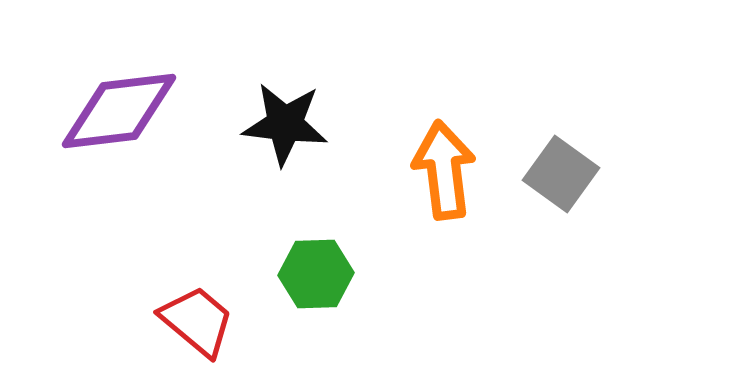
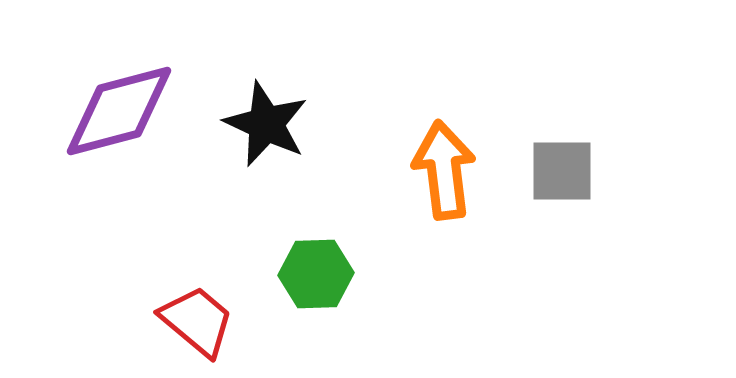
purple diamond: rotated 8 degrees counterclockwise
black star: moved 19 px left; rotated 18 degrees clockwise
gray square: moved 1 px right, 3 px up; rotated 36 degrees counterclockwise
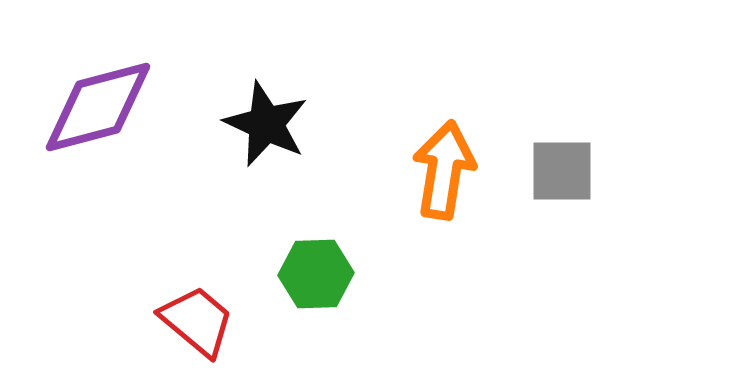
purple diamond: moved 21 px left, 4 px up
orange arrow: rotated 16 degrees clockwise
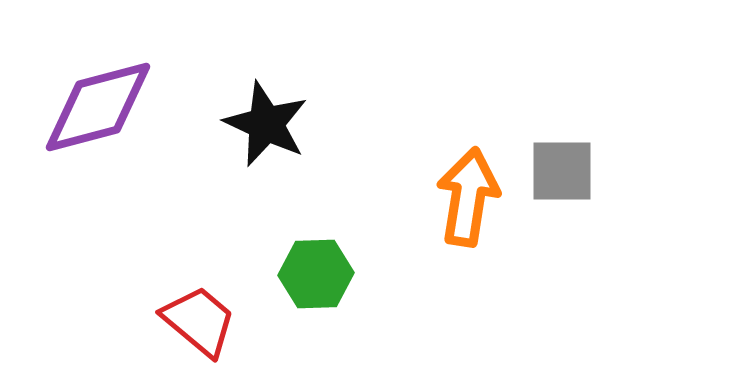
orange arrow: moved 24 px right, 27 px down
red trapezoid: moved 2 px right
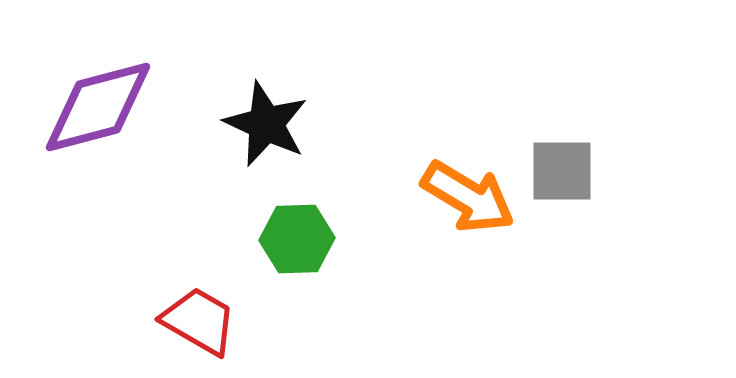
orange arrow: rotated 112 degrees clockwise
green hexagon: moved 19 px left, 35 px up
red trapezoid: rotated 10 degrees counterclockwise
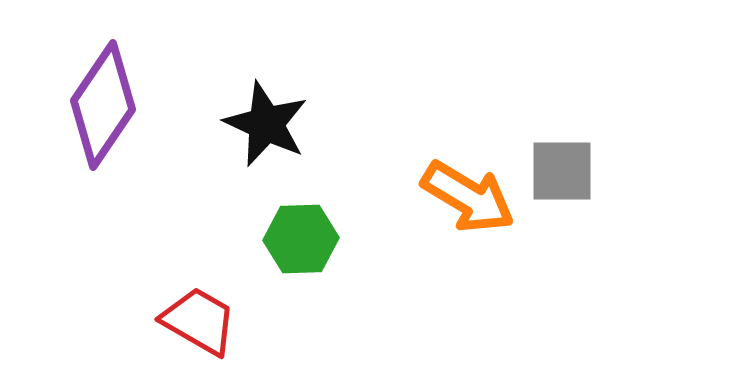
purple diamond: moved 5 px right, 2 px up; rotated 41 degrees counterclockwise
green hexagon: moved 4 px right
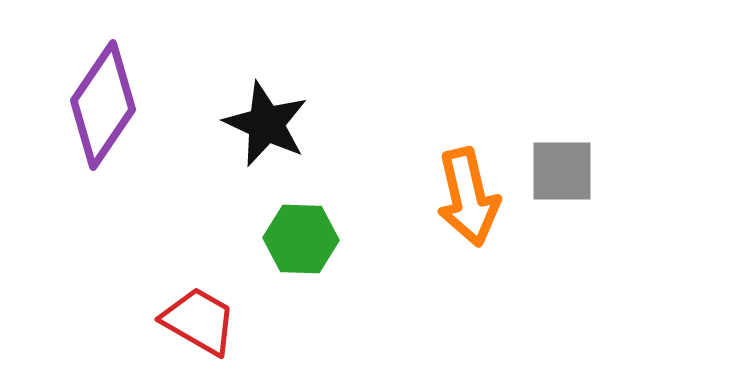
orange arrow: rotated 46 degrees clockwise
green hexagon: rotated 4 degrees clockwise
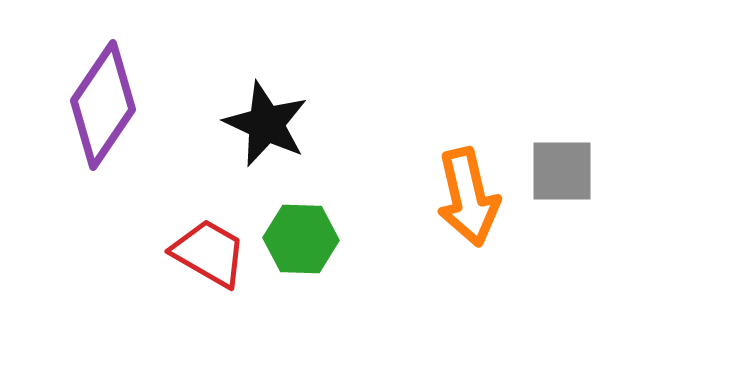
red trapezoid: moved 10 px right, 68 px up
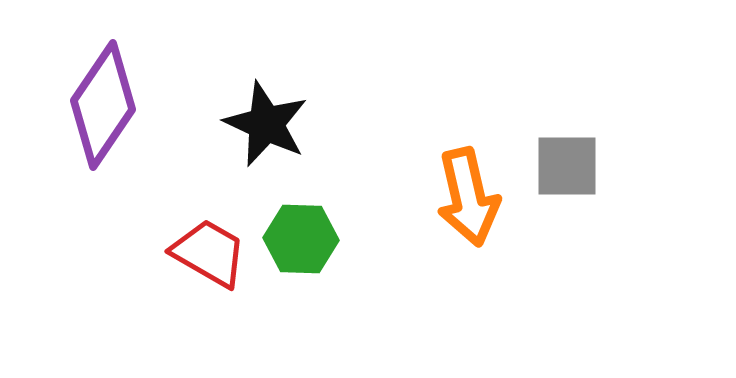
gray square: moved 5 px right, 5 px up
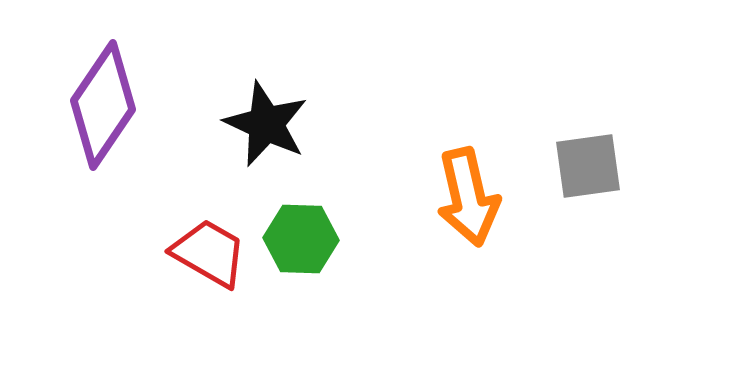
gray square: moved 21 px right; rotated 8 degrees counterclockwise
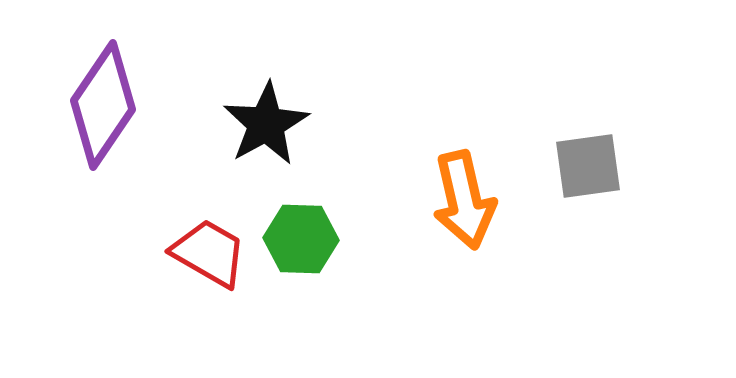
black star: rotated 18 degrees clockwise
orange arrow: moved 4 px left, 3 px down
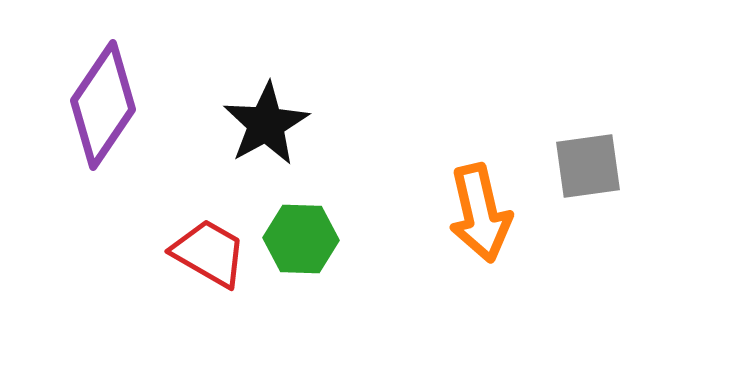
orange arrow: moved 16 px right, 13 px down
